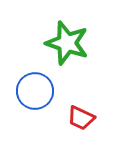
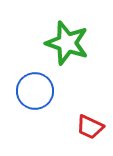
red trapezoid: moved 9 px right, 9 px down
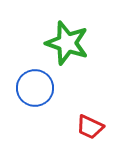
blue circle: moved 3 px up
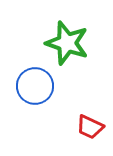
blue circle: moved 2 px up
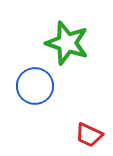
red trapezoid: moved 1 px left, 8 px down
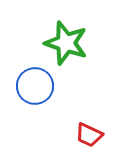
green star: moved 1 px left
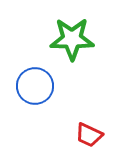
green star: moved 6 px right, 4 px up; rotated 18 degrees counterclockwise
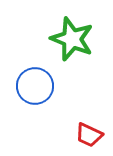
green star: rotated 21 degrees clockwise
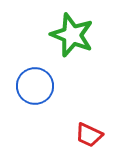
green star: moved 4 px up
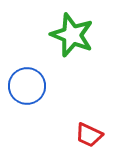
blue circle: moved 8 px left
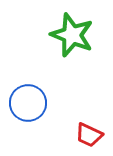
blue circle: moved 1 px right, 17 px down
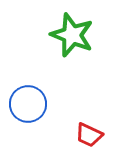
blue circle: moved 1 px down
